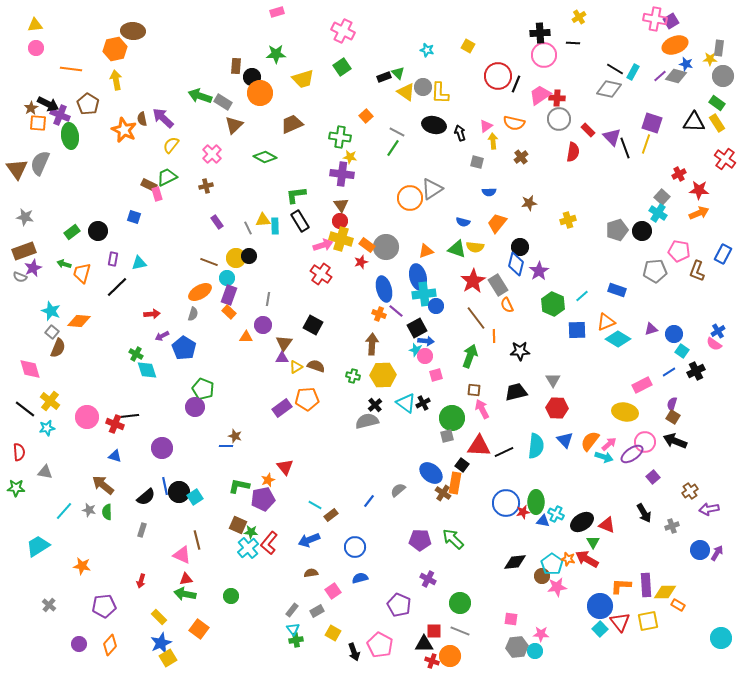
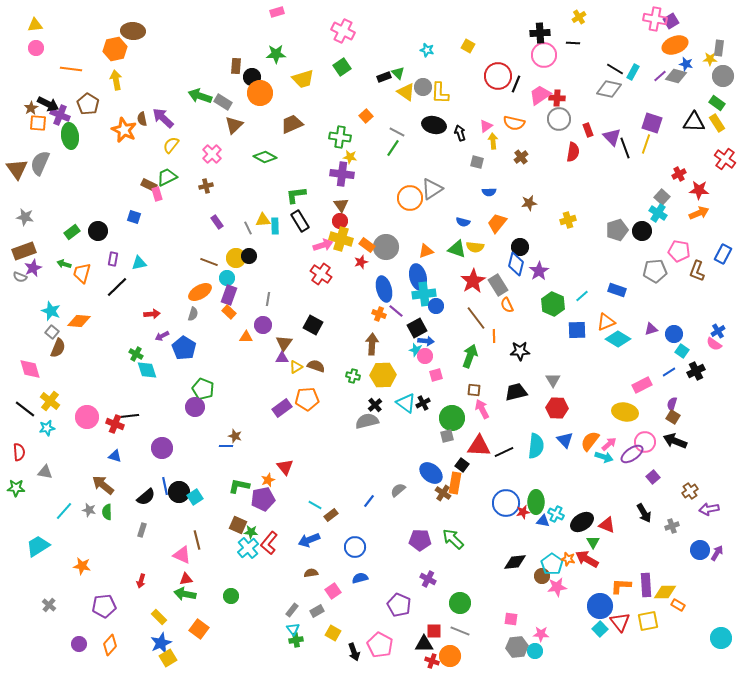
red rectangle at (588, 130): rotated 24 degrees clockwise
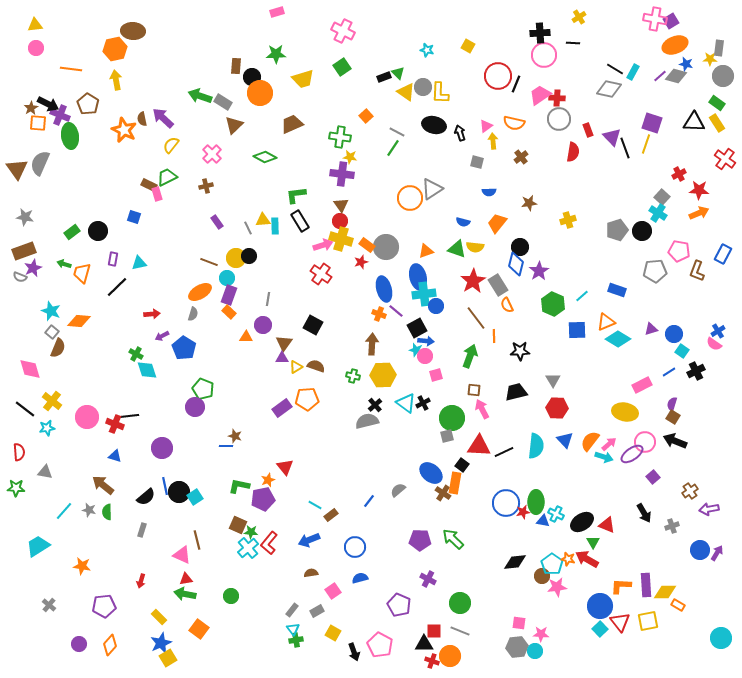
yellow cross at (50, 401): moved 2 px right
pink square at (511, 619): moved 8 px right, 4 px down
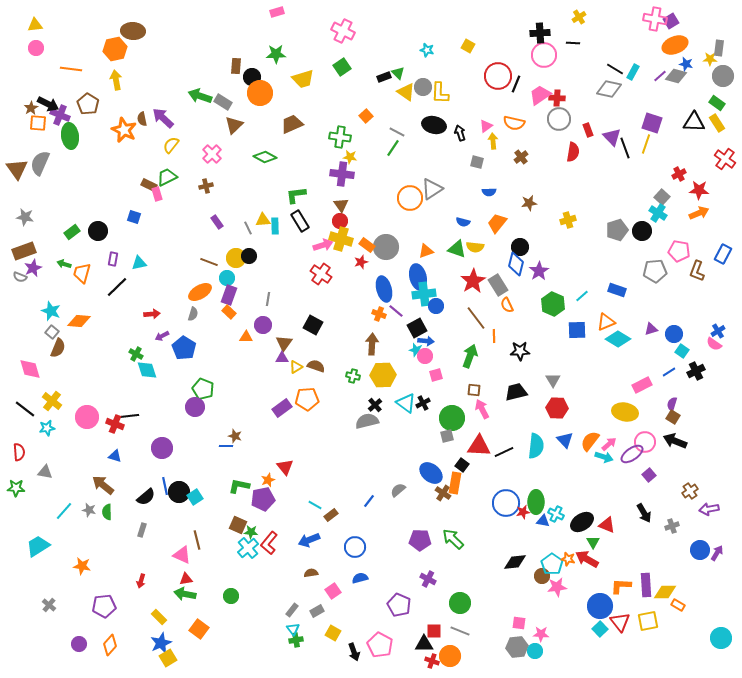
purple square at (653, 477): moved 4 px left, 2 px up
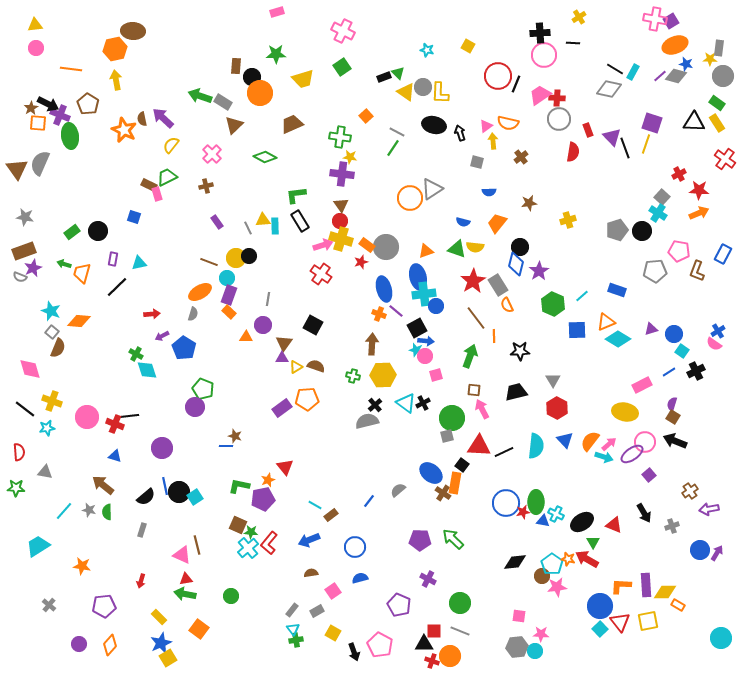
orange semicircle at (514, 123): moved 6 px left
yellow cross at (52, 401): rotated 18 degrees counterclockwise
red hexagon at (557, 408): rotated 25 degrees clockwise
red triangle at (607, 525): moved 7 px right
brown line at (197, 540): moved 5 px down
pink square at (519, 623): moved 7 px up
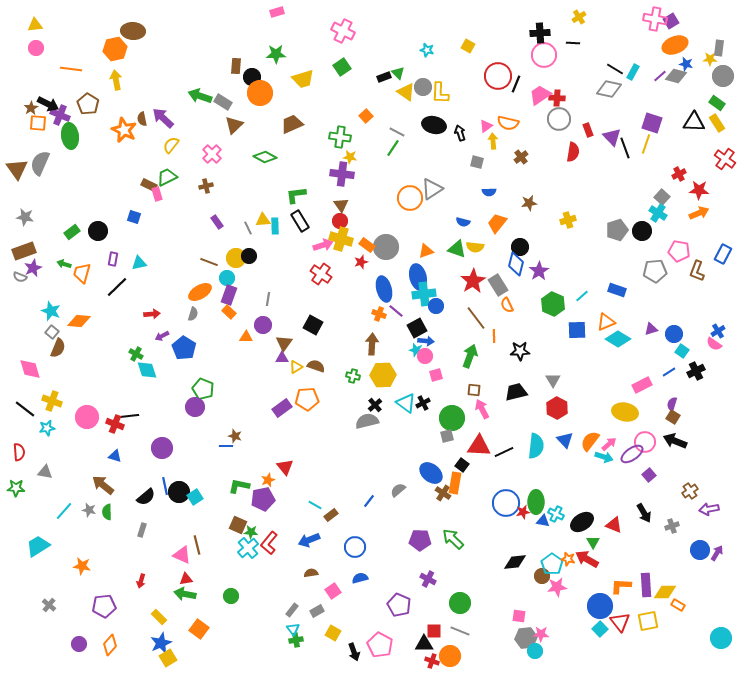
gray hexagon at (517, 647): moved 9 px right, 9 px up
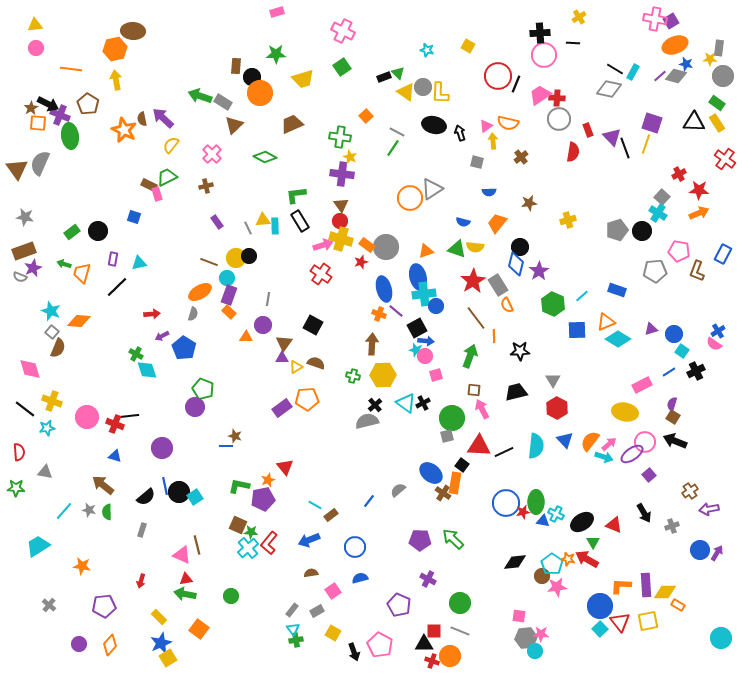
yellow star at (350, 157): rotated 16 degrees clockwise
brown semicircle at (316, 366): moved 3 px up
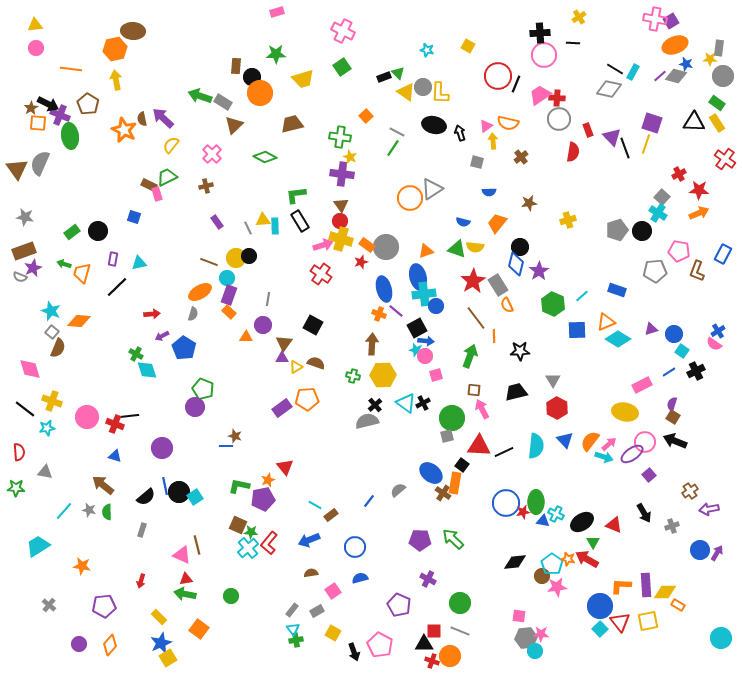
brown trapezoid at (292, 124): rotated 10 degrees clockwise
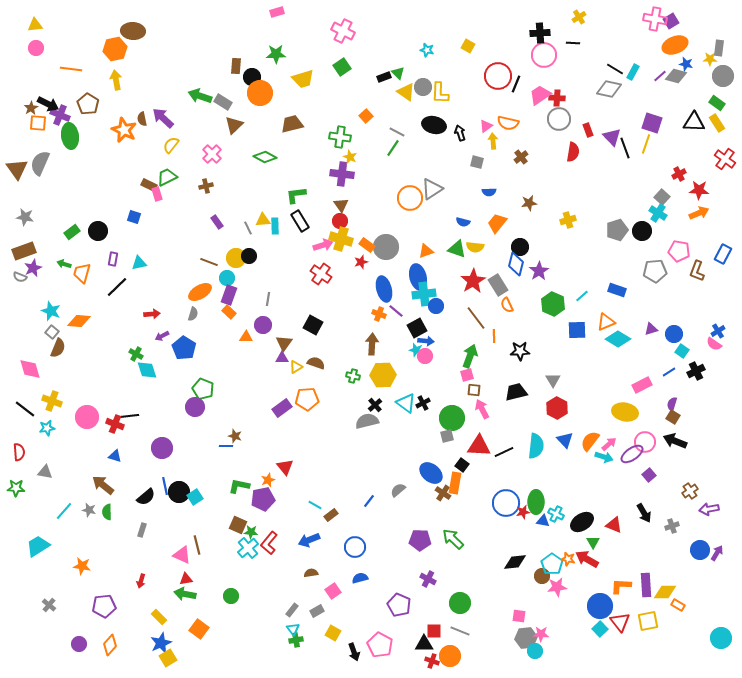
pink square at (436, 375): moved 31 px right
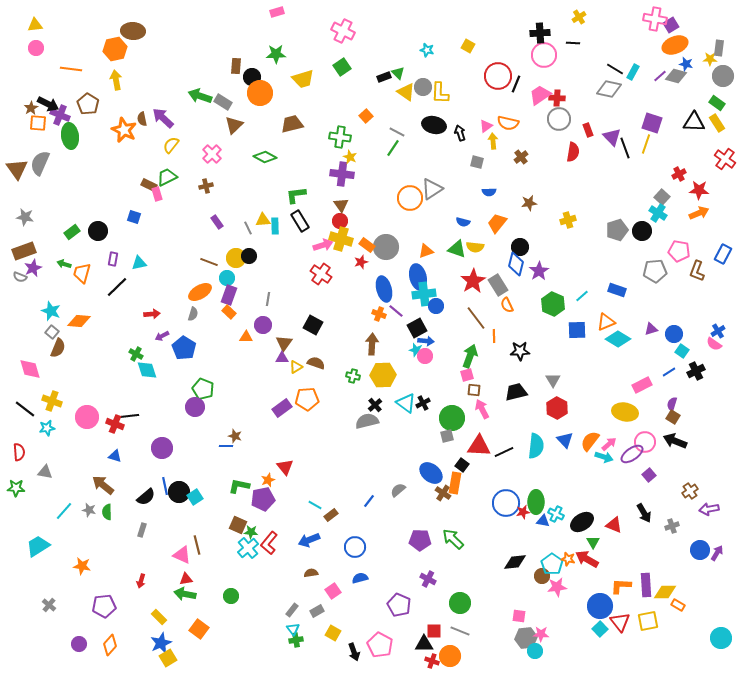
purple square at (671, 21): moved 4 px down
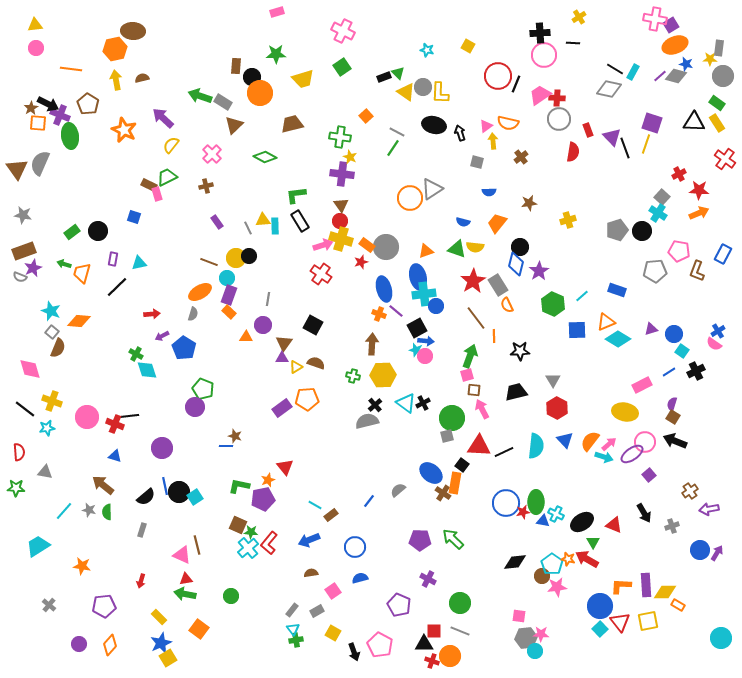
brown semicircle at (142, 119): moved 41 px up; rotated 88 degrees clockwise
gray star at (25, 217): moved 2 px left, 2 px up
